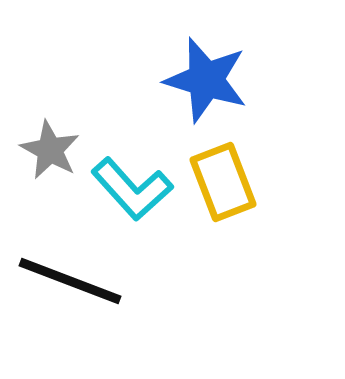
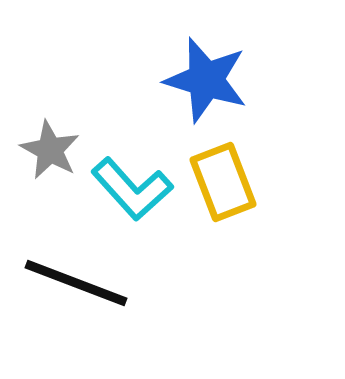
black line: moved 6 px right, 2 px down
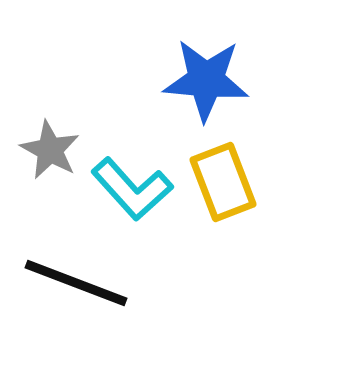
blue star: rotated 12 degrees counterclockwise
